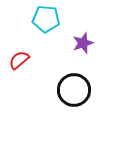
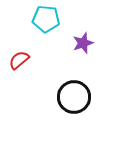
black circle: moved 7 px down
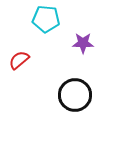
purple star: rotated 20 degrees clockwise
black circle: moved 1 px right, 2 px up
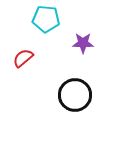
red semicircle: moved 4 px right, 2 px up
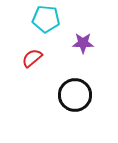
red semicircle: moved 9 px right
